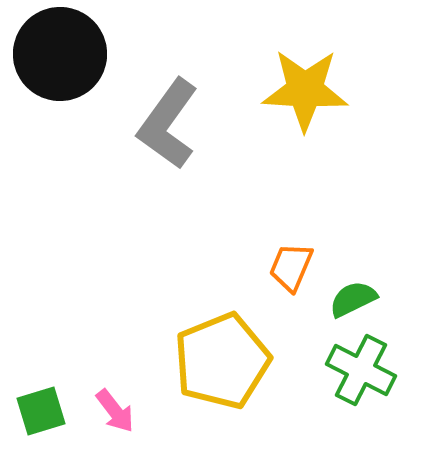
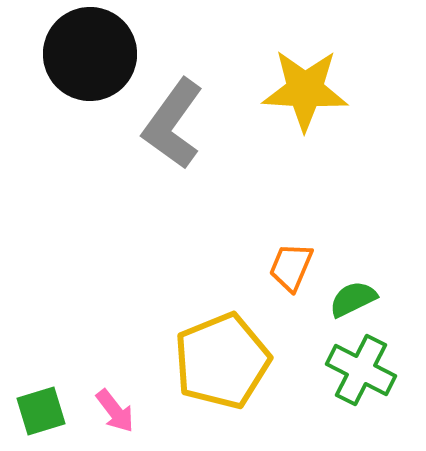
black circle: moved 30 px right
gray L-shape: moved 5 px right
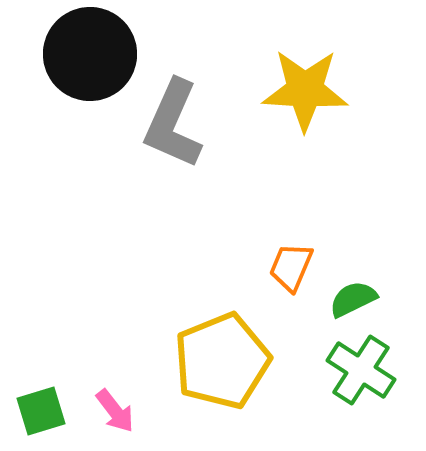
gray L-shape: rotated 12 degrees counterclockwise
green cross: rotated 6 degrees clockwise
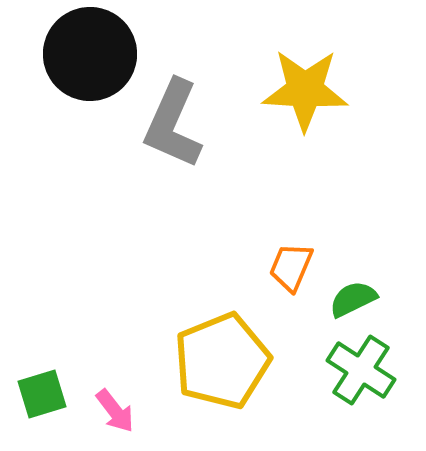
green square: moved 1 px right, 17 px up
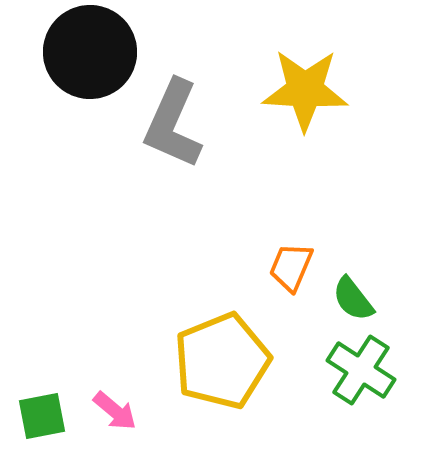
black circle: moved 2 px up
green semicircle: rotated 102 degrees counterclockwise
green square: moved 22 px down; rotated 6 degrees clockwise
pink arrow: rotated 12 degrees counterclockwise
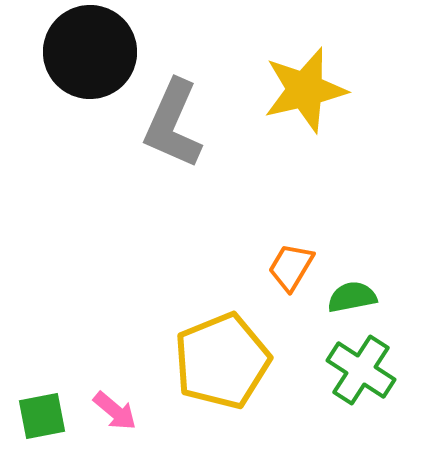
yellow star: rotated 16 degrees counterclockwise
orange trapezoid: rotated 8 degrees clockwise
green semicircle: moved 1 px left, 2 px up; rotated 117 degrees clockwise
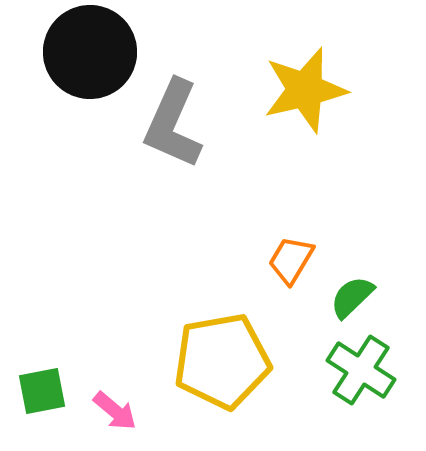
orange trapezoid: moved 7 px up
green semicircle: rotated 33 degrees counterclockwise
yellow pentagon: rotated 12 degrees clockwise
green square: moved 25 px up
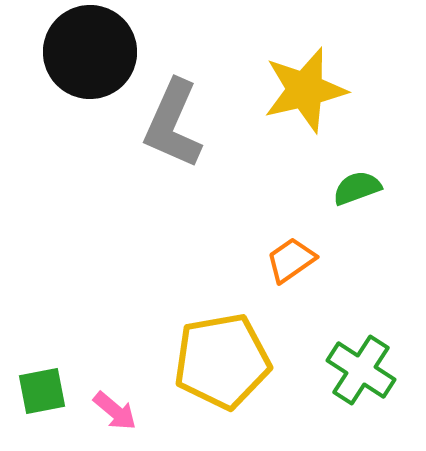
orange trapezoid: rotated 24 degrees clockwise
green semicircle: moved 5 px right, 109 px up; rotated 24 degrees clockwise
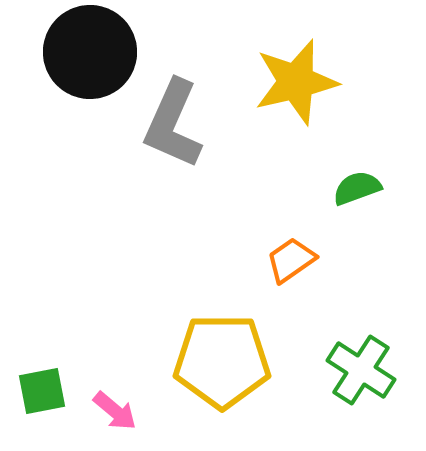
yellow star: moved 9 px left, 8 px up
yellow pentagon: rotated 10 degrees clockwise
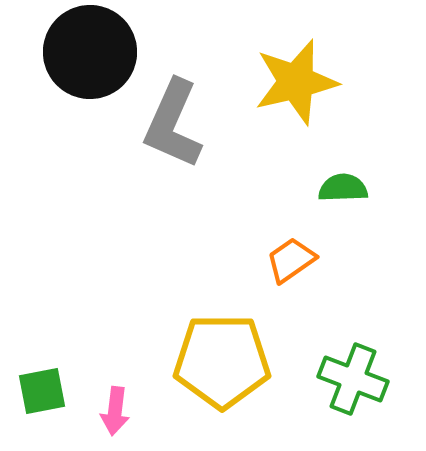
green semicircle: moved 14 px left; rotated 18 degrees clockwise
green cross: moved 8 px left, 9 px down; rotated 12 degrees counterclockwise
pink arrow: rotated 57 degrees clockwise
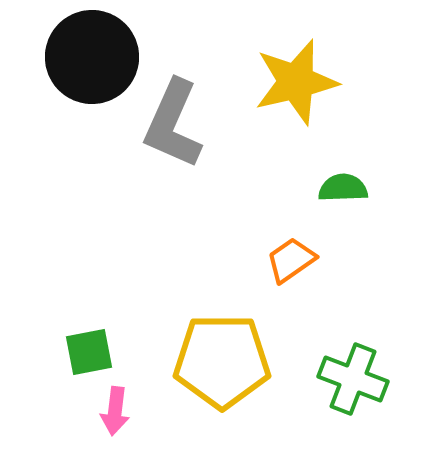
black circle: moved 2 px right, 5 px down
green square: moved 47 px right, 39 px up
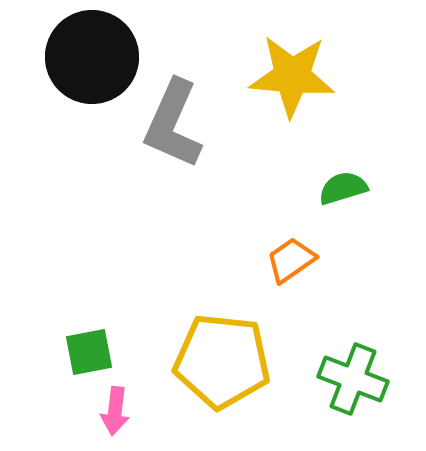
yellow star: moved 4 px left, 6 px up; rotated 18 degrees clockwise
green semicircle: rotated 15 degrees counterclockwise
yellow pentagon: rotated 6 degrees clockwise
